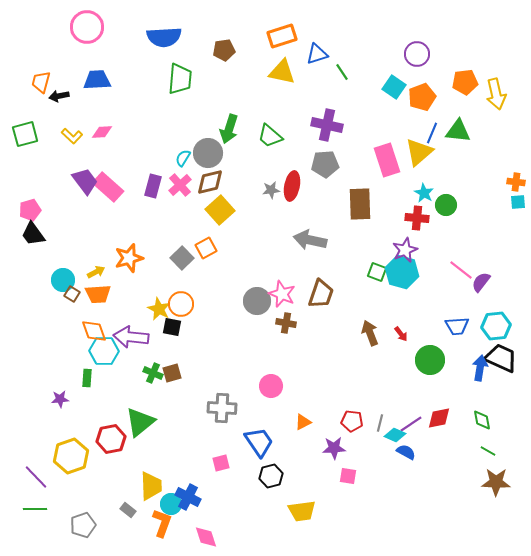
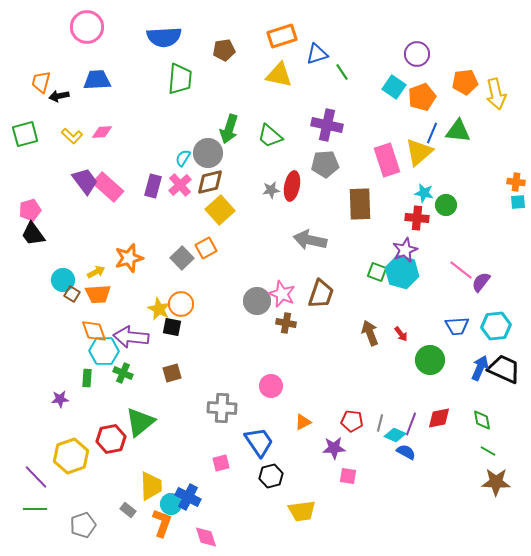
yellow triangle at (282, 72): moved 3 px left, 3 px down
cyan star at (424, 193): rotated 18 degrees counterclockwise
black trapezoid at (501, 358): moved 3 px right, 11 px down
blue arrow at (480, 368): rotated 15 degrees clockwise
green cross at (153, 373): moved 30 px left
purple line at (411, 424): rotated 35 degrees counterclockwise
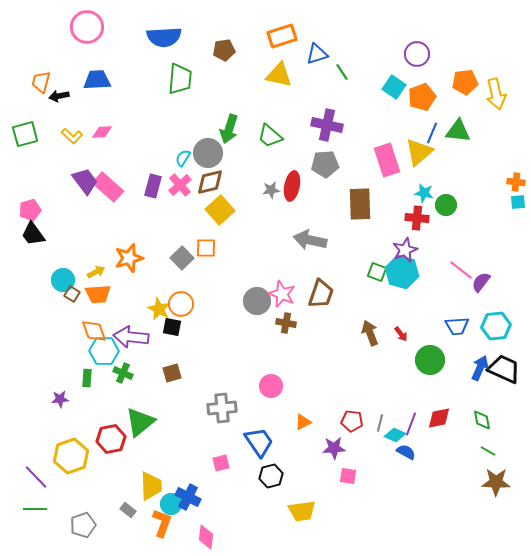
orange square at (206, 248): rotated 30 degrees clockwise
gray cross at (222, 408): rotated 8 degrees counterclockwise
pink diamond at (206, 537): rotated 25 degrees clockwise
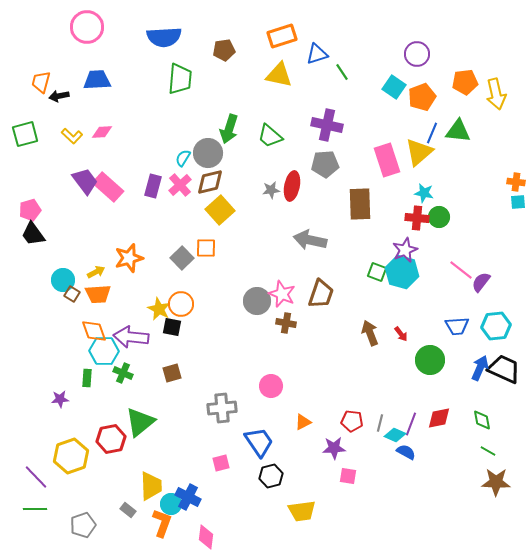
green circle at (446, 205): moved 7 px left, 12 px down
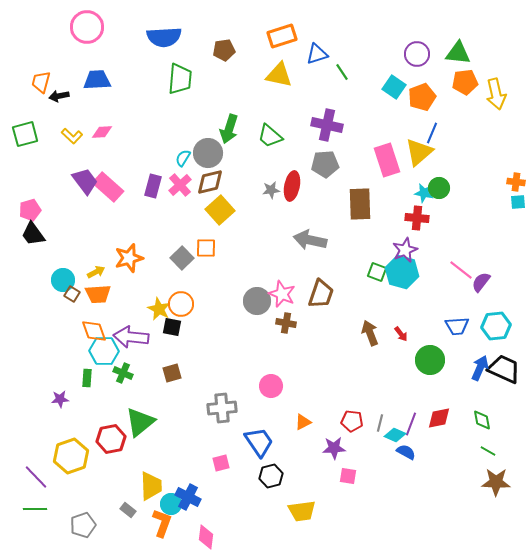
green triangle at (458, 131): moved 78 px up
green circle at (439, 217): moved 29 px up
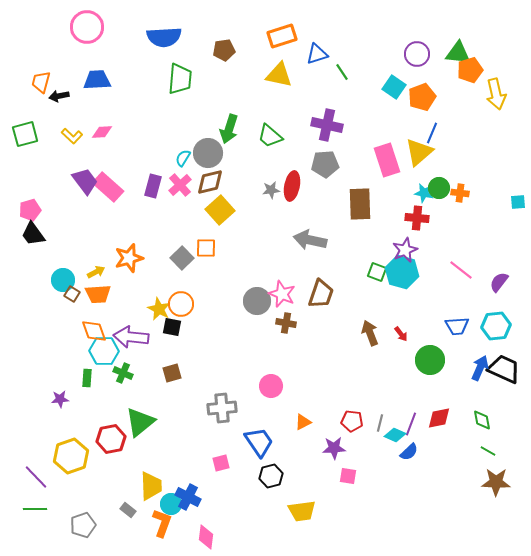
orange pentagon at (465, 82): moved 5 px right, 12 px up; rotated 10 degrees counterclockwise
orange cross at (516, 182): moved 56 px left, 11 px down
purple semicircle at (481, 282): moved 18 px right
blue semicircle at (406, 452): moved 3 px right; rotated 108 degrees clockwise
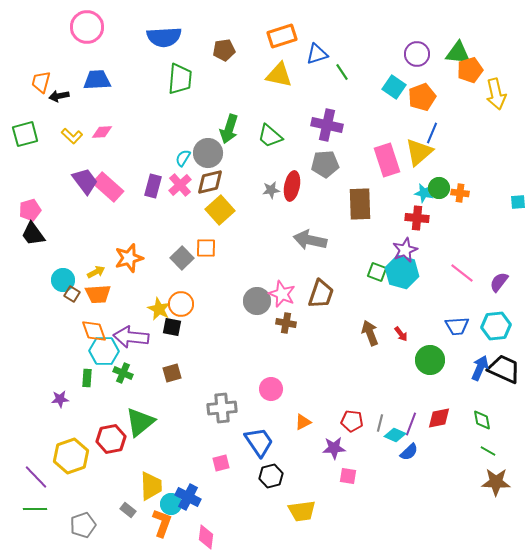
pink line at (461, 270): moved 1 px right, 3 px down
pink circle at (271, 386): moved 3 px down
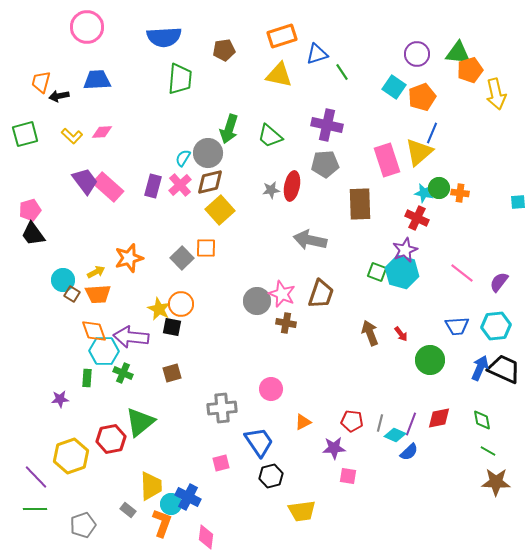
red cross at (417, 218): rotated 20 degrees clockwise
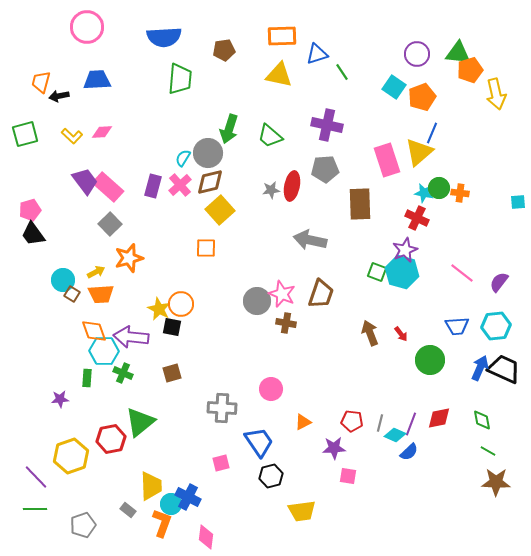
orange rectangle at (282, 36): rotated 16 degrees clockwise
gray pentagon at (325, 164): moved 5 px down
gray square at (182, 258): moved 72 px left, 34 px up
orange trapezoid at (98, 294): moved 3 px right
gray cross at (222, 408): rotated 8 degrees clockwise
